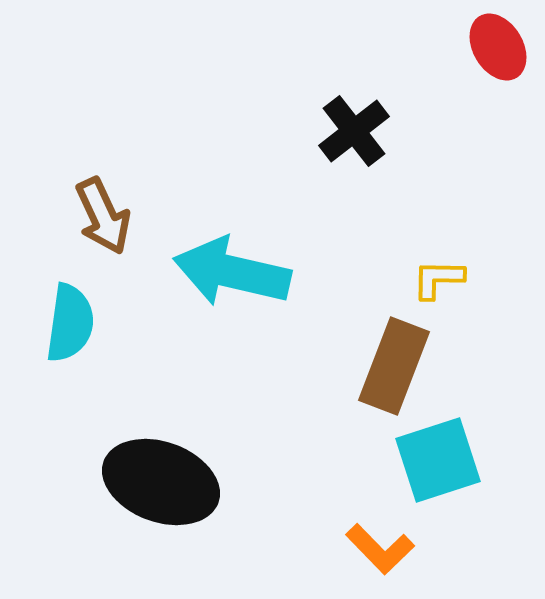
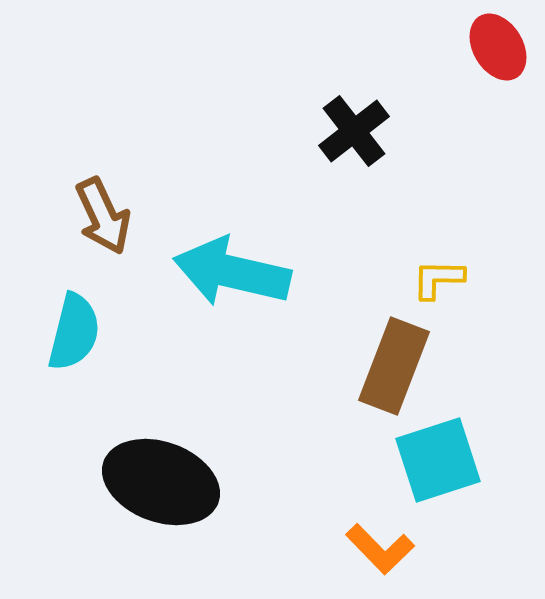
cyan semicircle: moved 4 px right, 9 px down; rotated 6 degrees clockwise
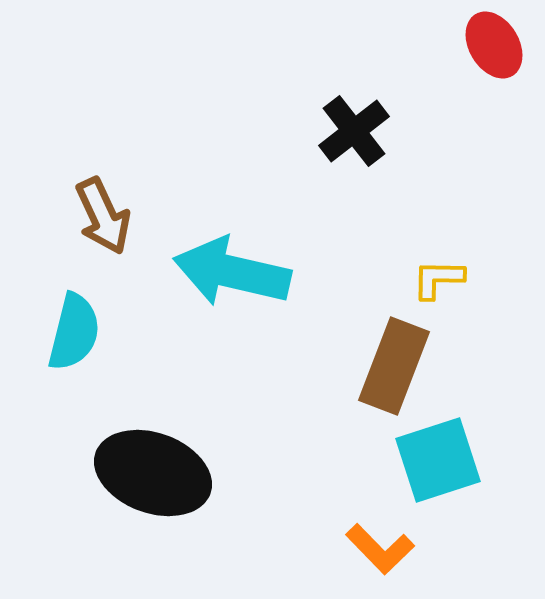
red ellipse: moved 4 px left, 2 px up
black ellipse: moved 8 px left, 9 px up
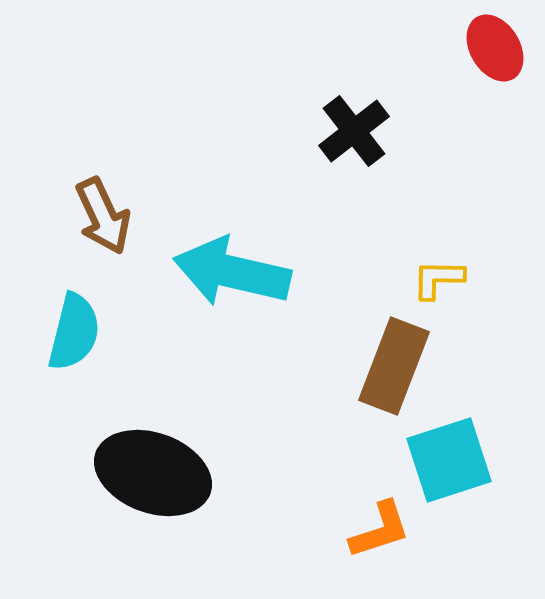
red ellipse: moved 1 px right, 3 px down
cyan square: moved 11 px right
orange L-shape: moved 19 px up; rotated 64 degrees counterclockwise
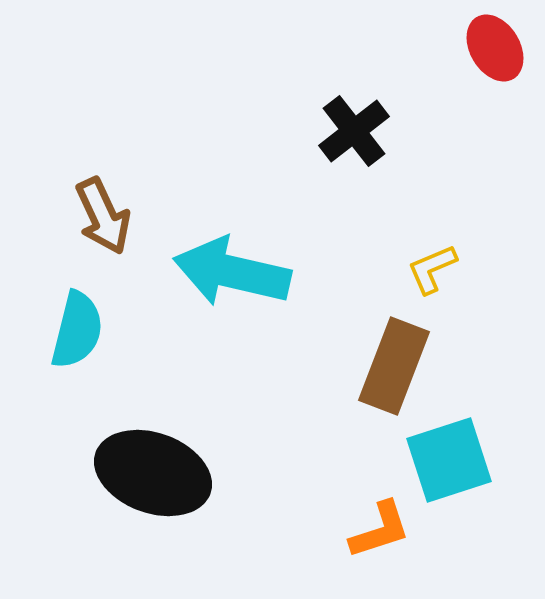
yellow L-shape: moved 6 px left, 10 px up; rotated 24 degrees counterclockwise
cyan semicircle: moved 3 px right, 2 px up
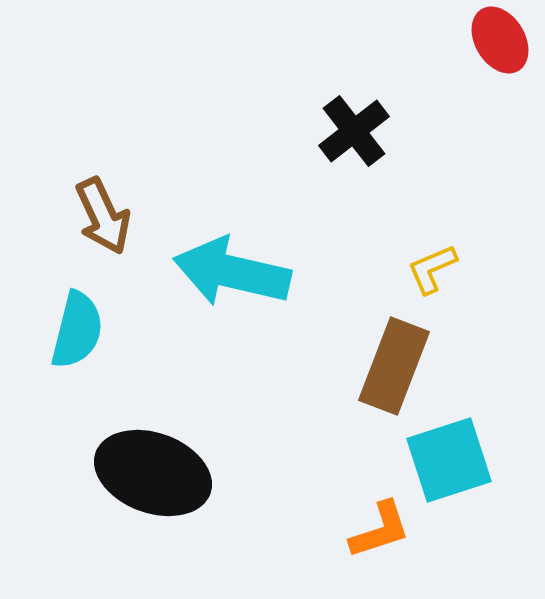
red ellipse: moved 5 px right, 8 px up
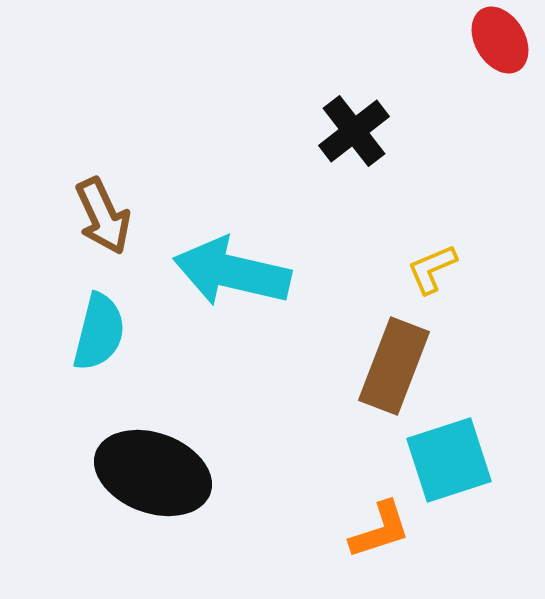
cyan semicircle: moved 22 px right, 2 px down
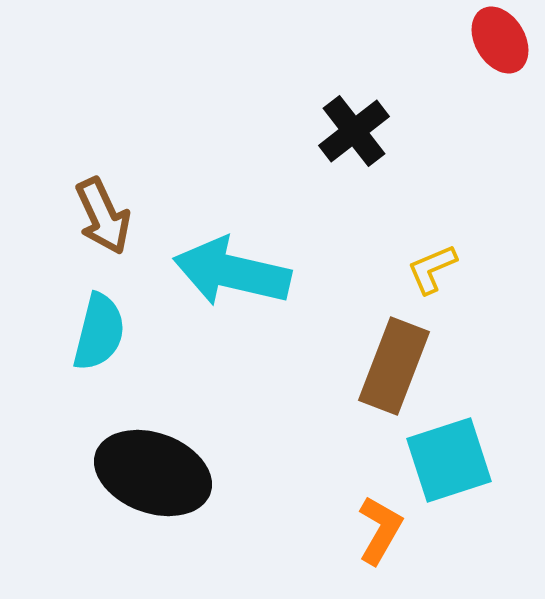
orange L-shape: rotated 42 degrees counterclockwise
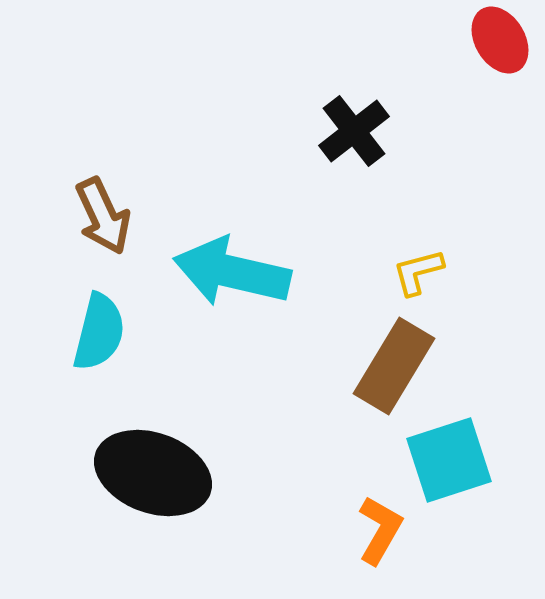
yellow L-shape: moved 14 px left, 3 px down; rotated 8 degrees clockwise
brown rectangle: rotated 10 degrees clockwise
